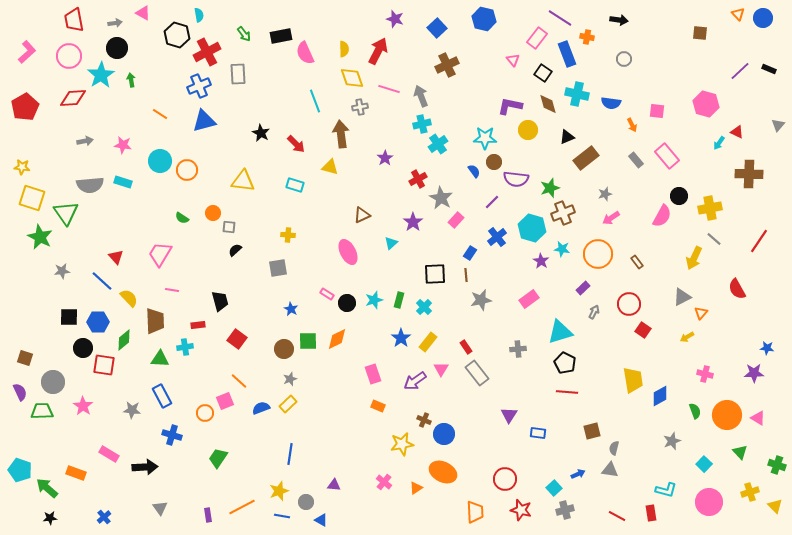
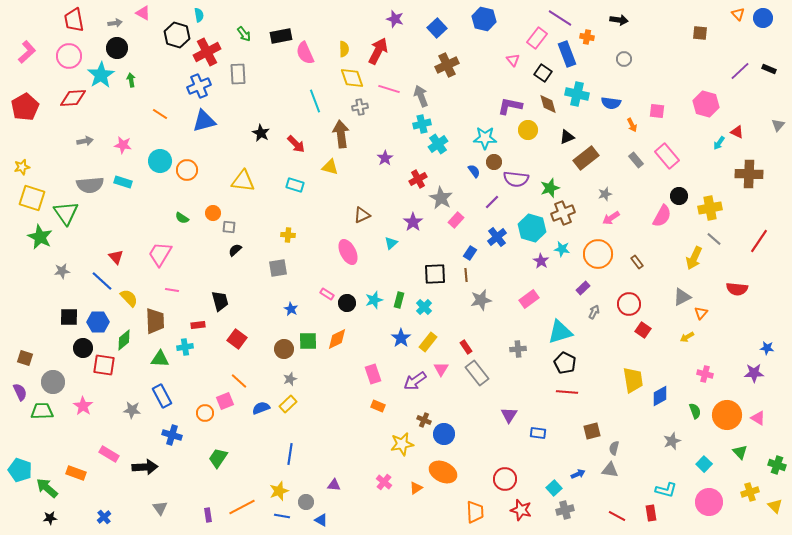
yellow star at (22, 167): rotated 21 degrees counterclockwise
red semicircle at (737, 289): rotated 55 degrees counterclockwise
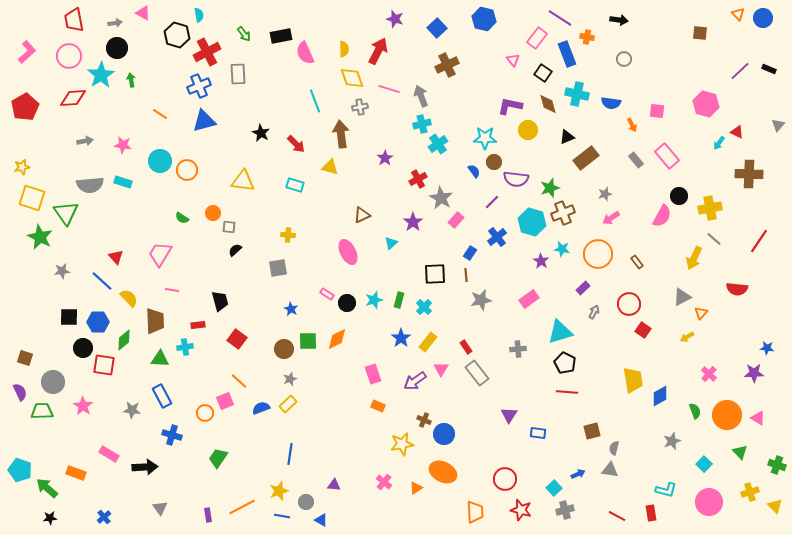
cyan hexagon at (532, 228): moved 6 px up
pink cross at (705, 374): moved 4 px right; rotated 28 degrees clockwise
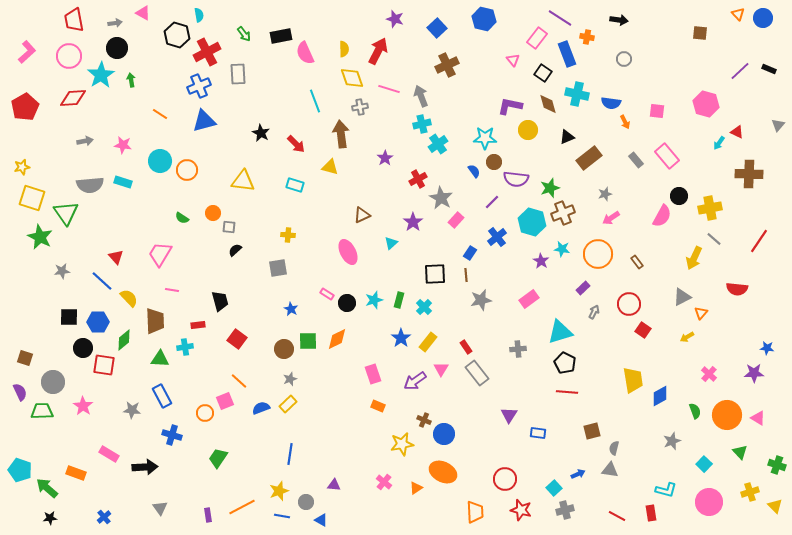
orange arrow at (632, 125): moved 7 px left, 3 px up
brown rectangle at (586, 158): moved 3 px right
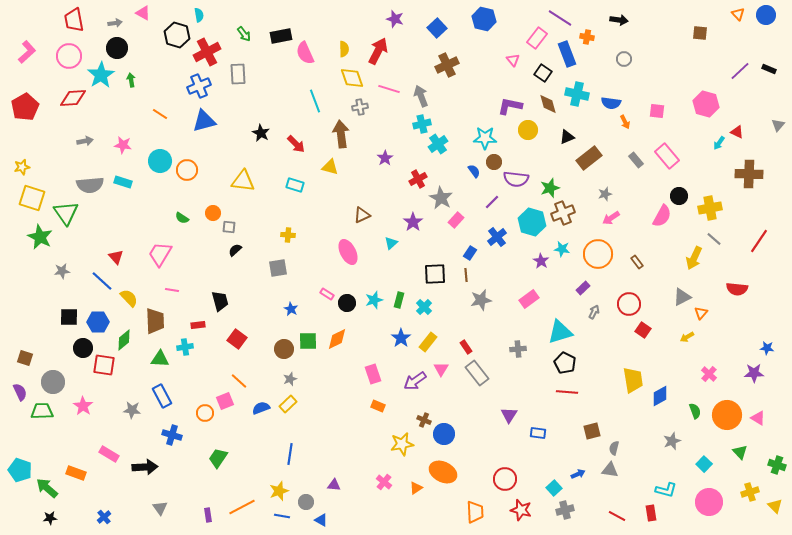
blue circle at (763, 18): moved 3 px right, 3 px up
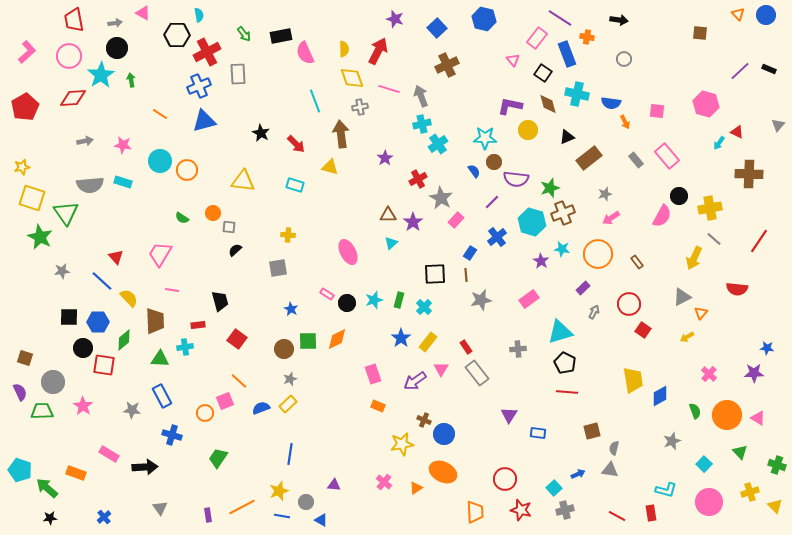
black hexagon at (177, 35): rotated 15 degrees counterclockwise
brown triangle at (362, 215): moved 26 px right; rotated 24 degrees clockwise
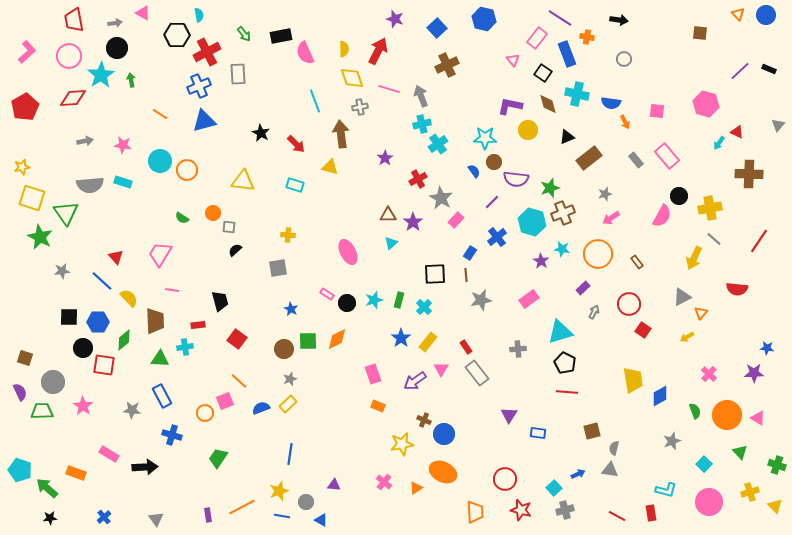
gray triangle at (160, 508): moved 4 px left, 11 px down
